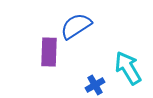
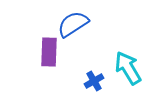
blue semicircle: moved 3 px left, 2 px up
blue cross: moved 1 px left, 4 px up
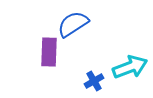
cyan arrow: moved 2 px right, 1 px up; rotated 100 degrees clockwise
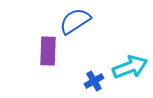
blue semicircle: moved 2 px right, 3 px up
purple rectangle: moved 1 px left, 1 px up
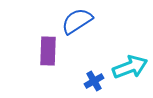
blue semicircle: moved 2 px right
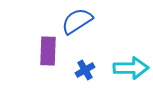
cyan arrow: moved 1 px right, 1 px down; rotated 20 degrees clockwise
blue cross: moved 9 px left, 11 px up
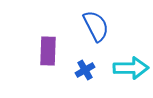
blue semicircle: moved 19 px right, 5 px down; rotated 96 degrees clockwise
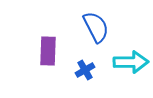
blue semicircle: moved 1 px down
cyan arrow: moved 6 px up
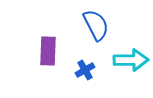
blue semicircle: moved 2 px up
cyan arrow: moved 2 px up
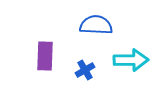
blue semicircle: rotated 60 degrees counterclockwise
purple rectangle: moved 3 px left, 5 px down
